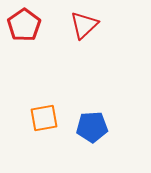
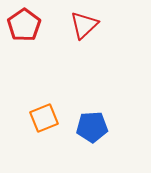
orange square: rotated 12 degrees counterclockwise
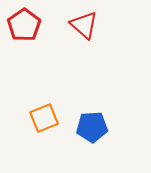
red triangle: rotated 36 degrees counterclockwise
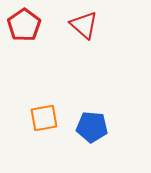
orange square: rotated 12 degrees clockwise
blue pentagon: rotated 8 degrees clockwise
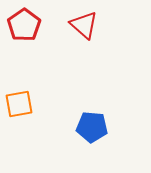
orange square: moved 25 px left, 14 px up
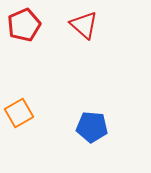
red pentagon: rotated 12 degrees clockwise
orange square: moved 9 px down; rotated 20 degrees counterclockwise
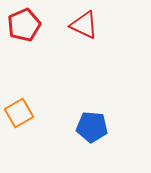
red triangle: rotated 16 degrees counterclockwise
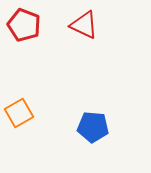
red pentagon: rotated 28 degrees counterclockwise
blue pentagon: moved 1 px right
